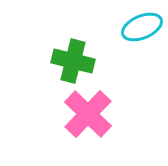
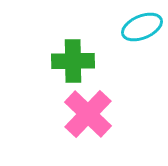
green cross: rotated 15 degrees counterclockwise
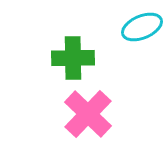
green cross: moved 3 px up
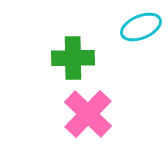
cyan ellipse: moved 1 px left
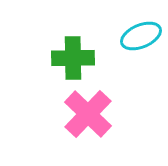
cyan ellipse: moved 9 px down
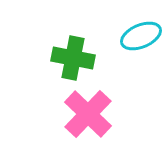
green cross: rotated 12 degrees clockwise
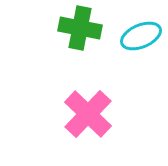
green cross: moved 7 px right, 30 px up
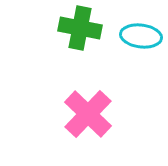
cyan ellipse: rotated 30 degrees clockwise
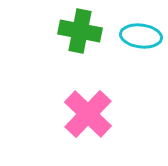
green cross: moved 3 px down
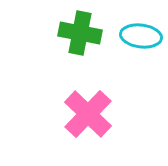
green cross: moved 2 px down
